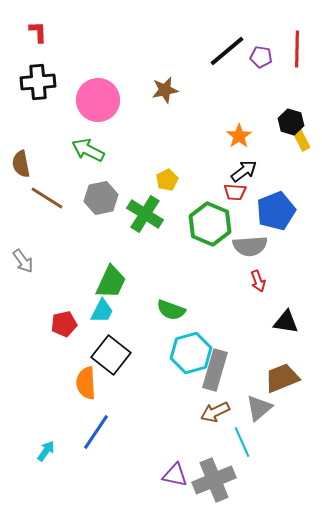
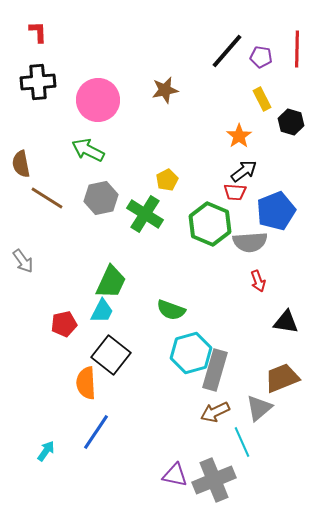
black line: rotated 9 degrees counterclockwise
yellow rectangle: moved 39 px left, 40 px up
gray semicircle: moved 4 px up
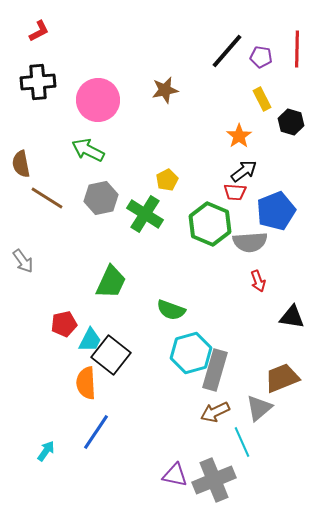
red L-shape: moved 1 px right, 1 px up; rotated 65 degrees clockwise
cyan trapezoid: moved 12 px left, 29 px down
black triangle: moved 6 px right, 5 px up
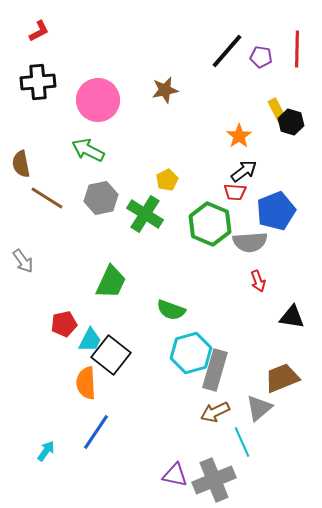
yellow rectangle: moved 15 px right, 11 px down
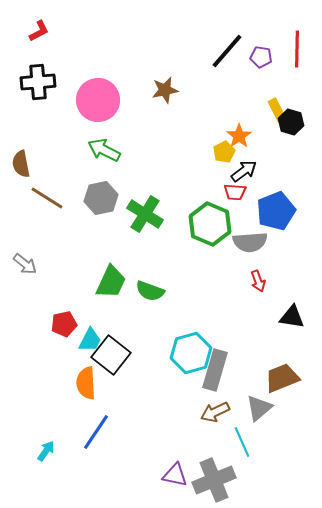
green arrow: moved 16 px right
yellow pentagon: moved 57 px right, 28 px up
gray arrow: moved 2 px right, 3 px down; rotated 15 degrees counterclockwise
green semicircle: moved 21 px left, 19 px up
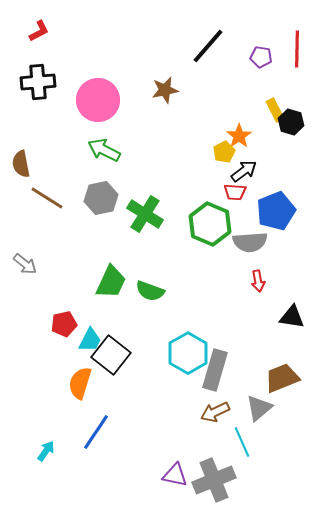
black line: moved 19 px left, 5 px up
yellow rectangle: moved 2 px left
red arrow: rotated 10 degrees clockwise
cyan hexagon: moved 3 px left; rotated 15 degrees counterclockwise
orange semicircle: moved 6 px left; rotated 20 degrees clockwise
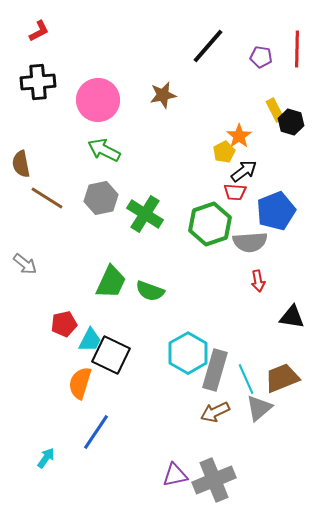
brown star: moved 2 px left, 5 px down
green hexagon: rotated 18 degrees clockwise
black square: rotated 12 degrees counterclockwise
cyan line: moved 4 px right, 63 px up
cyan arrow: moved 7 px down
purple triangle: rotated 24 degrees counterclockwise
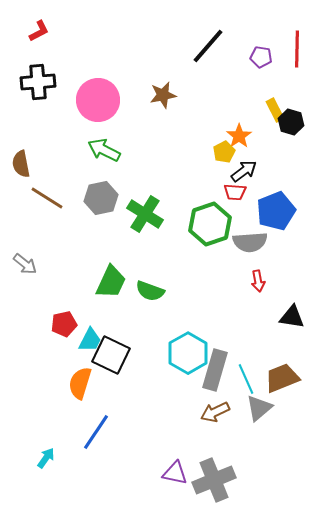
purple triangle: moved 2 px up; rotated 24 degrees clockwise
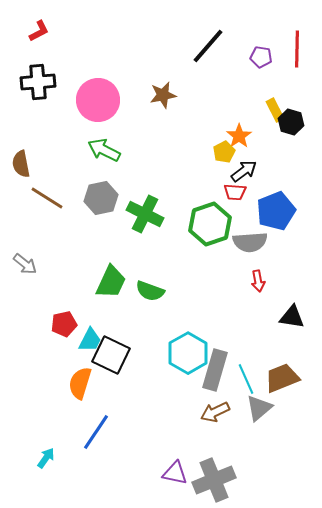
green cross: rotated 6 degrees counterclockwise
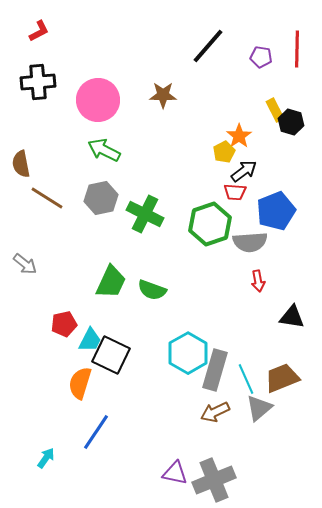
brown star: rotated 12 degrees clockwise
green semicircle: moved 2 px right, 1 px up
